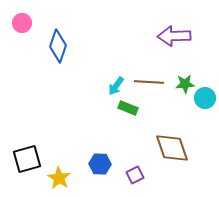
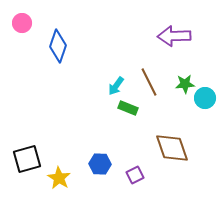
brown line: rotated 60 degrees clockwise
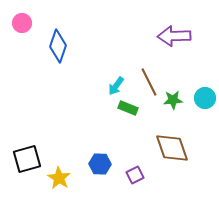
green star: moved 12 px left, 16 px down
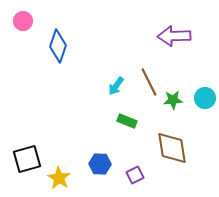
pink circle: moved 1 px right, 2 px up
green rectangle: moved 1 px left, 13 px down
brown diamond: rotated 9 degrees clockwise
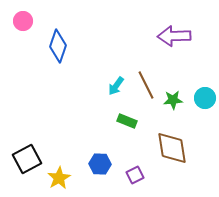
brown line: moved 3 px left, 3 px down
black square: rotated 12 degrees counterclockwise
yellow star: rotated 10 degrees clockwise
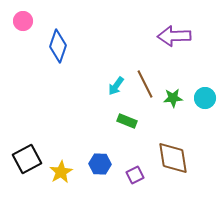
brown line: moved 1 px left, 1 px up
green star: moved 2 px up
brown diamond: moved 1 px right, 10 px down
yellow star: moved 2 px right, 6 px up
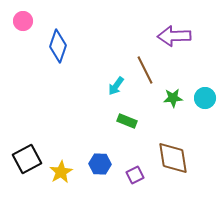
brown line: moved 14 px up
